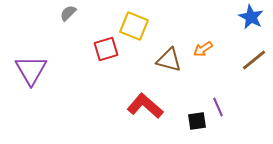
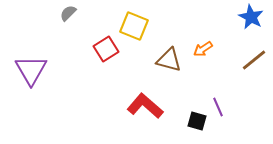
red square: rotated 15 degrees counterclockwise
black square: rotated 24 degrees clockwise
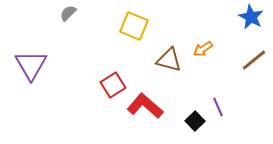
red square: moved 7 px right, 36 px down
purple triangle: moved 5 px up
black square: moved 2 px left; rotated 30 degrees clockwise
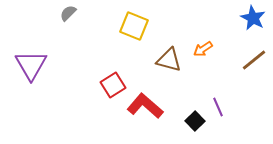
blue star: moved 2 px right, 1 px down
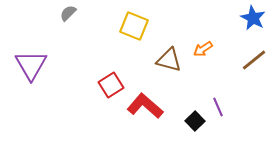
red square: moved 2 px left
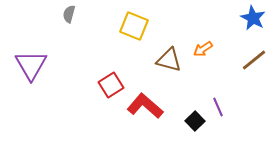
gray semicircle: moved 1 px right, 1 px down; rotated 30 degrees counterclockwise
